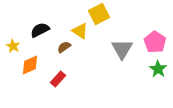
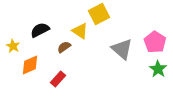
gray triangle: rotated 20 degrees counterclockwise
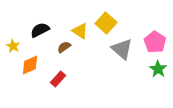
yellow square: moved 7 px right, 9 px down; rotated 20 degrees counterclockwise
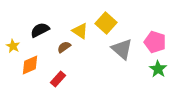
pink pentagon: rotated 15 degrees counterclockwise
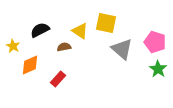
yellow square: rotated 30 degrees counterclockwise
brown semicircle: rotated 24 degrees clockwise
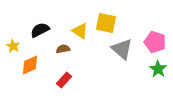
brown semicircle: moved 1 px left, 2 px down
red rectangle: moved 6 px right, 1 px down
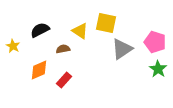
gray triangle: rotated 45 degrees clockwise
orange diamond: moved 9 px right, 5 px down
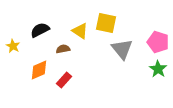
pink pentagon: moved 3 px right
gray triangle: rotated 35 degrees counterclockwise
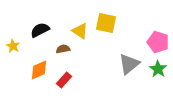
gray triangle: moved 7 px right, 15 px down; rotated 30 degrees clockwise
